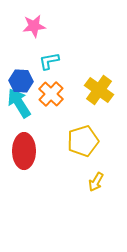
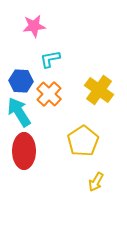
cyan L-shape: moved 1 px right, 2 px up
orange cross: moved 2 px left
cyan arrow: moved 9 px down
yellow pentagon: rotated 16 degrees counterclockwise
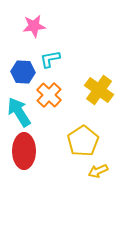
blue hexagon: moved 2 px right, 9 px up
orange cross: moved 1 px down
yellow arrow: moved 2 px right, 11 px up; rotated 36 degrees clockwise
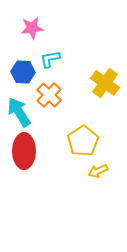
pink star: moved 2 px left, 2 px down
yellow cross: moved 6 px right, 7 px up
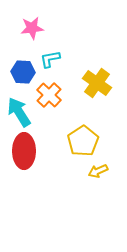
yellow cross: moved 8 px left
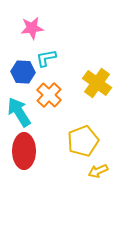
cyan L-shape: moved 4 px left, 1 px up
yellow pentagon: rotated 12 degrees clockwise
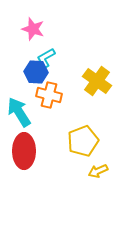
pink star: moved 1 px right, 1 px down; rotated 25 degrees clockwise
cyan L-shape: rotated 20 degrees counterclockwise
blue hexagon: moved 13 px right
yellow cross: moved 2 px up
orange cross: rotated 30 degrees counterclockwise
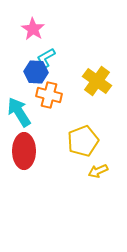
pink star: rotated 15 degrees clockwise
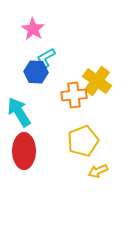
orange cross: moved 25 px right; rotated 20 degrees counterclockwise
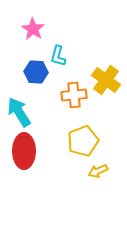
cyan L-shape: moved 12 px right, 2 px up; rotated 45 degrees counterclockwise
yellow cross: moved 9 px right, 1 px up
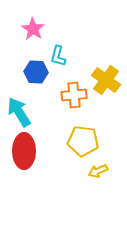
yellow pentagon: rotated 28 degrees clockwise
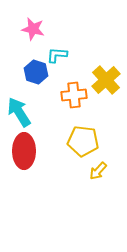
pink star: rotated 20 degrees counterclockwise
cyan L-shape: moved 1 px left, 1 px up; rotated 80 degrees clockwise
blue hexagon: rotated 15 degrees clockwise
yellow cross: rotated 12 degrees clockwise
yellow arrow: rotated 24 degrees counterclockwise
